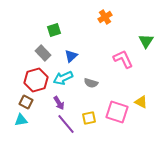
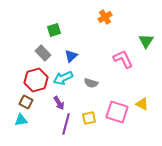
yellow triangle: moved 1 px right, 2 px down
purple line: rotated 55 degrees clockwise
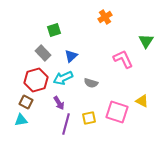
yellow triangle: moved 3 px up
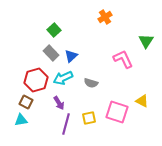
green square: rotated 24 degrees counterclockwise
gray rectangle: moved 8 px right
